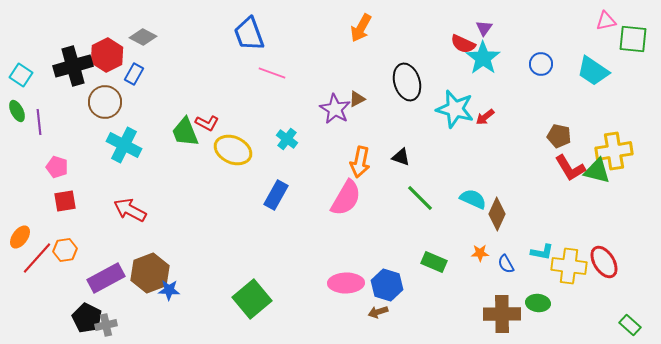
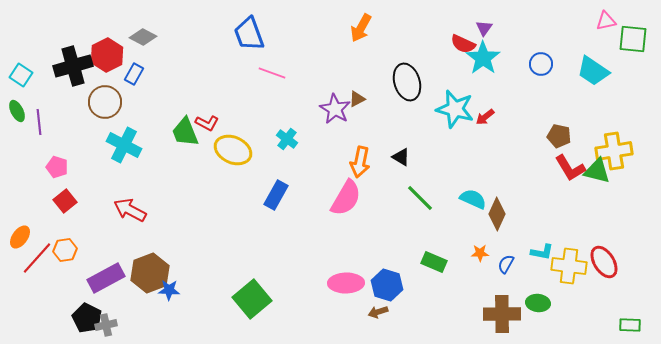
black triangle at (401, 157): rotated 12 degrees clockwise
red square at (65, 201): rotated 30 degrees counterclockwise
blue semicircle at (506, 264): rotated 60 degrees clockwise
green rectangle at (630, 325): rotated 40 degrees counterclockwise
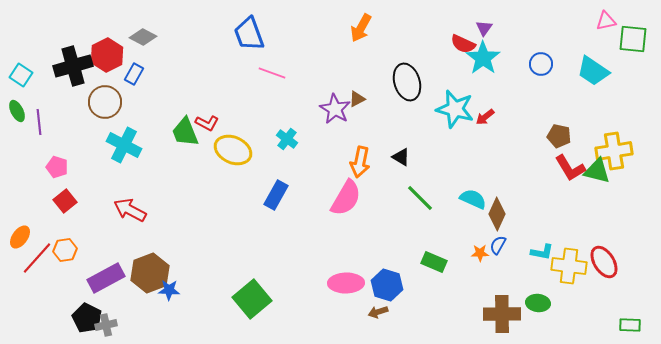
blue semicircle at (506, 264): moved 8 px left, 19 px up
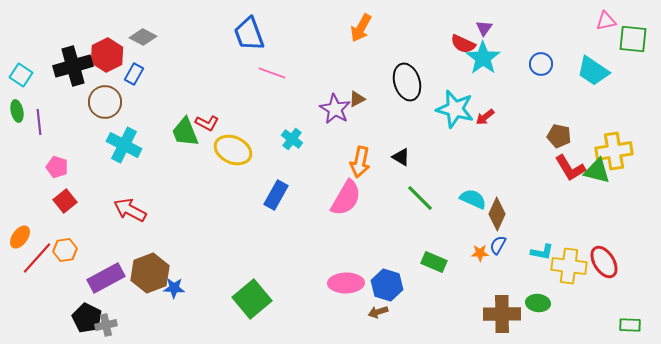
green ellipse at (17, 111): rotated 15 degrees clockwise
cyan cross at (287, 139): moved 5 px right
blue star at (169, 290): moved 5 px right, 2 px up
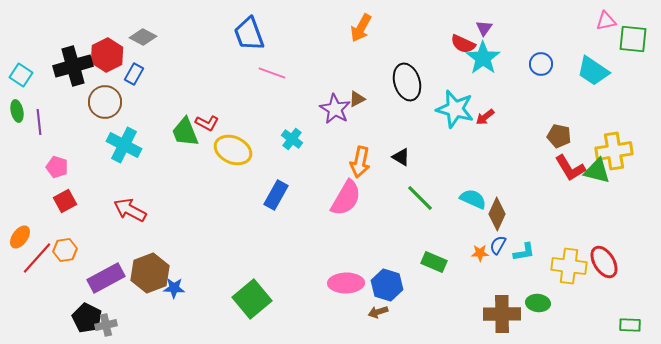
red square at (65, 201): rotated 10 degrees clockwise
cyan L-shape at (542, 252): moved 18 px left; rotated 20 degrees counterclockwise
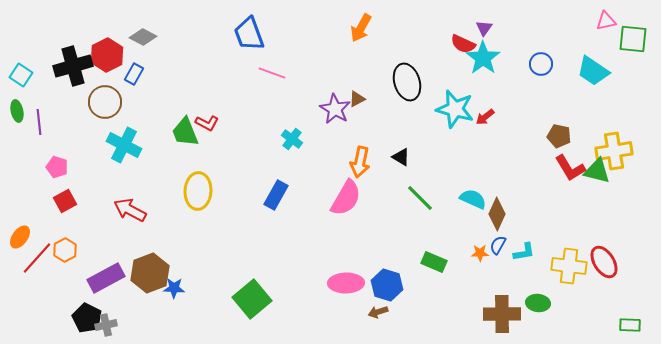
yellow ellipse at (233, 150): moved 35 px left, 41 px down; rotated 69 degrees clockwise
orange hexagon at (65, 250): rotated 20 degrees counterclockwise
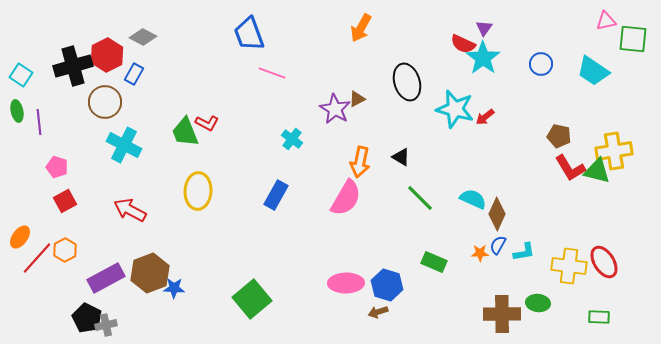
green rectangle at (630, 325): moved 31 px left, 8 px up
